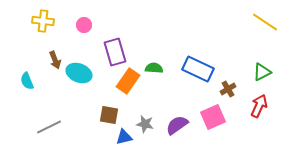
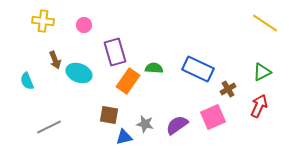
yellow line: moved 1 px down
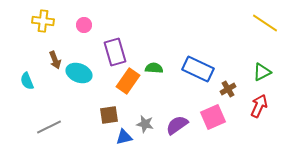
brown square: rotated 18 degrees counterclockwise
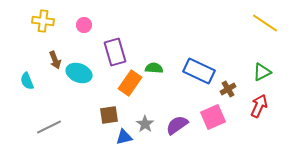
blue rectangle: moved 1 px right, 2 px down
orange rectangle: moved 2 px right, 2 px down
gray star: rotated 24 degrees clockwise
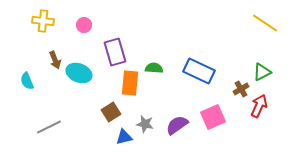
orange rectangle: rotated 30 degrees counterclockwise
brown cross: moved 13 px right
brown square: moved 2 px right, 3 px up; rotated 24 degrees counterclockwise
gray star: rotated 24 degrees counterclockwise
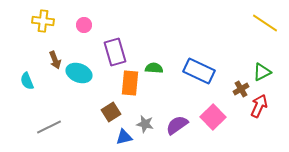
pink square: rotated 20 degrees counterclockwise
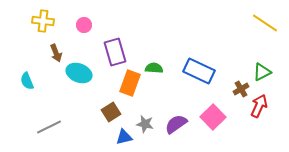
brown arrow: moved 1 px right, 7 px up
orange rectangle: rotated 15 degrees clockwise
purple semicircle: moved 1 px left, 1 px up
